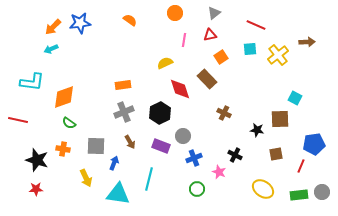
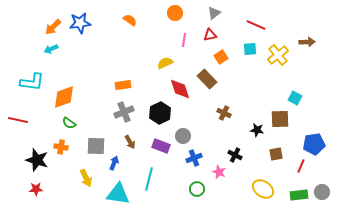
orange cross at (63, 149): moved 2 px left, 2 px up
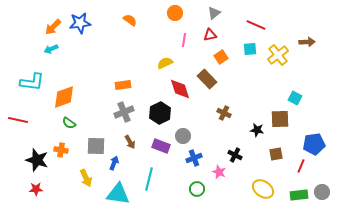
orange cross at (61, 147): moved 3 px down
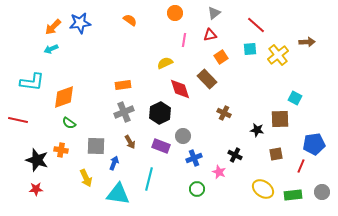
red line at (256, 25): rotated 18 degrees clockwise
green rectangle at (299, 195): moved 6 px left
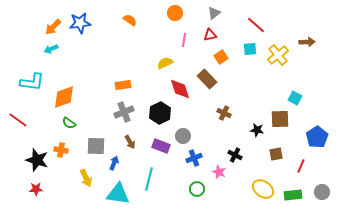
red line at (18, 120): rotated 24 degrees clockwise
blue pentagon at (314, 144): moved 3 px right, 7 px up; rotated 25 degrees counterclockwise
